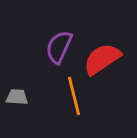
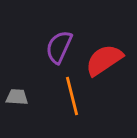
red semicircle: moved 2 px right, 1 px down
orange line: moved 2 px left
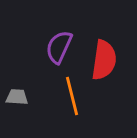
red semicircle: rotated 132 degrees clockwise
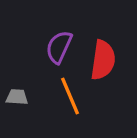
red semicircle: moved 1 px left
orange line: moved 2 px left; rotated 9 degrees counterclockwise
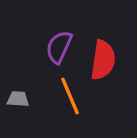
gray trapezoid: moved 1 px right, 2 px down
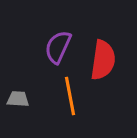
purple semicircle: moved 1 px left
orange line: rotated 12 degrees clockwise
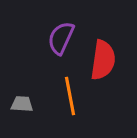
purple semicircle: moved 3 px right, 9 px up
gray trapezoid: moved 4 px right, 5 px down
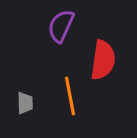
purple semicircle: moved 12 px up
gray trapezoid: moved 3 px right, 1 px up; rotated 85 degrees clockwise
